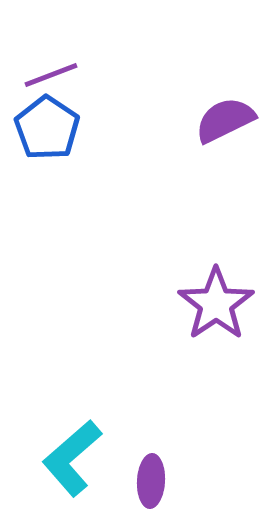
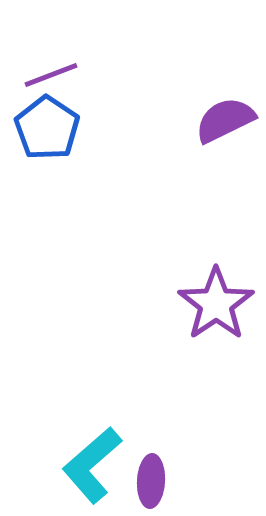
cyan L-shape: moved 20 px right, 7 px down
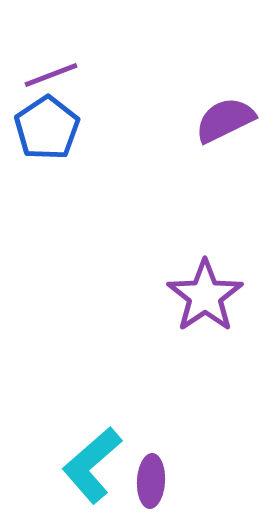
blue pentagon: rotated 4 degrees clockwise
purple star: moved 11 px left, 8 px up
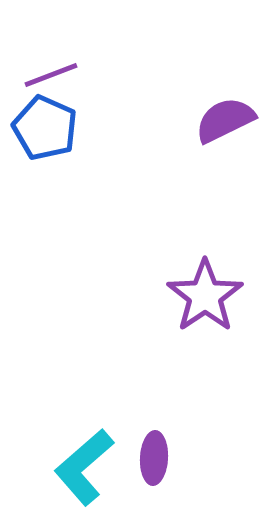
blue pentagon: moved 2 px left; rotated 14 degrees counterclockwise
cyan L-shape: moved 8 px left, 2 px down
purple ellipse: moved 3 px right, 23 px up
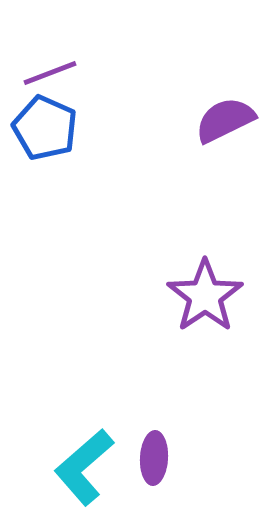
purple line: moved 1 px left, 2 px up
